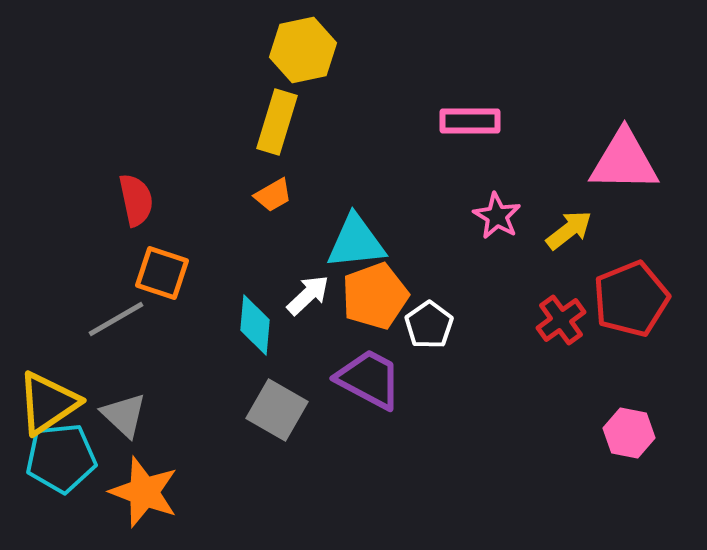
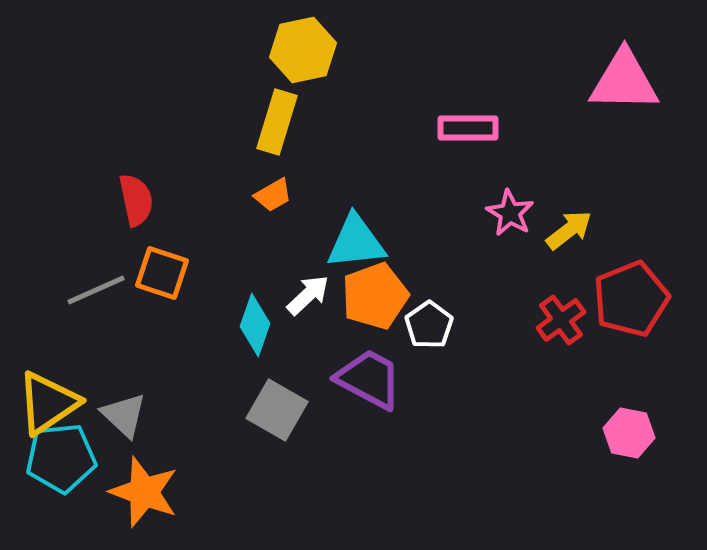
pink rectangle: moved 2 px left, 7 px down
pink triangle: moved 80 px up
pink star: moved 13 px right, 3 px up
gray line: moved 20 px left, 29 px up; rotated 6 degrees clockwise
cyan diamond: rotated 14 degrees clockwise
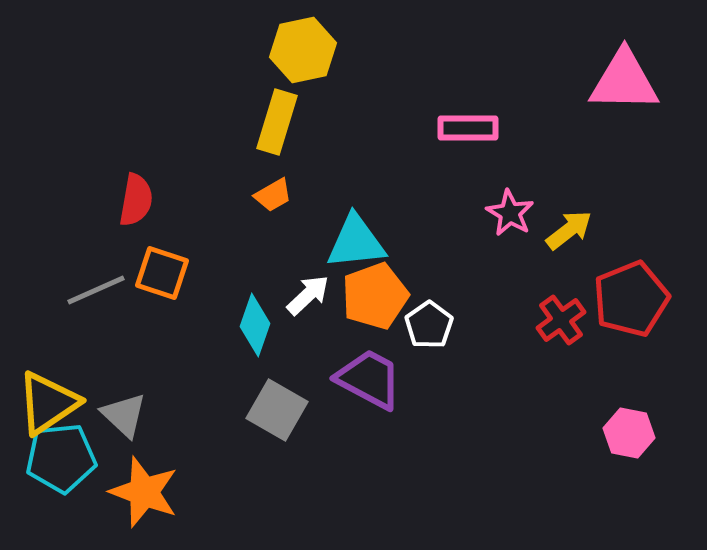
red semicircle: rotated 22 degrees clockwise
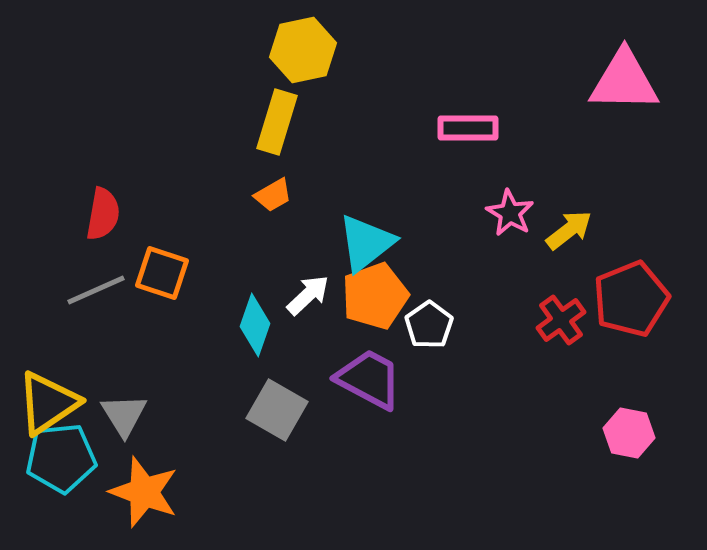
red semicircle: moved 33 px left, 14 px down
cyan triangle: moved 10 px right, 1 px down; rotated 32 degrees counterclockwise
gray triangle: rotated 15 degrees clockwise
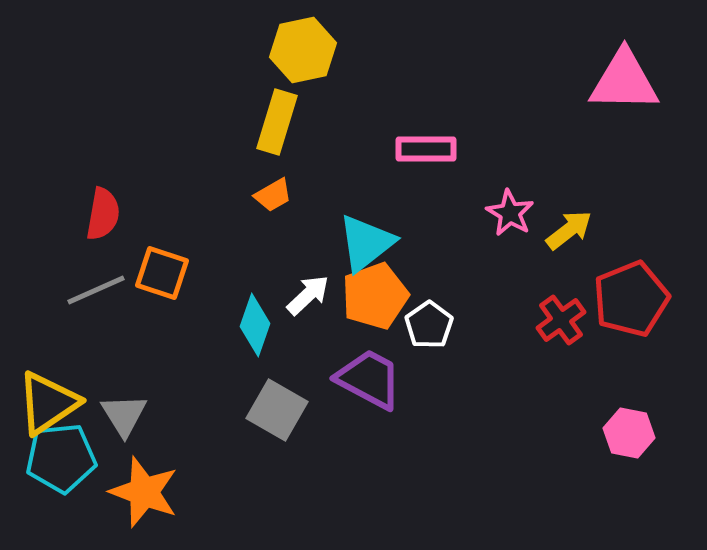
pink rectangle: moved 42 px left, 21 px down
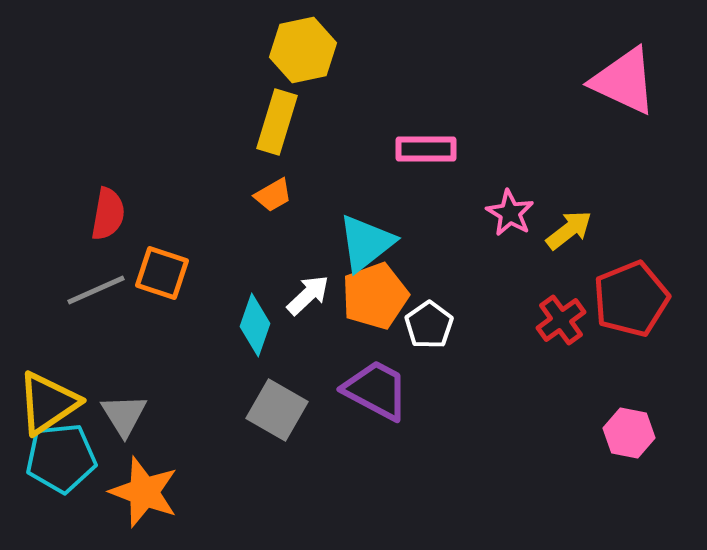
pink triangle: rotated 24 degrees clockwise
red semicircle: moved 5 px right
purple trapezoid: moved 7 px right, 11 px down
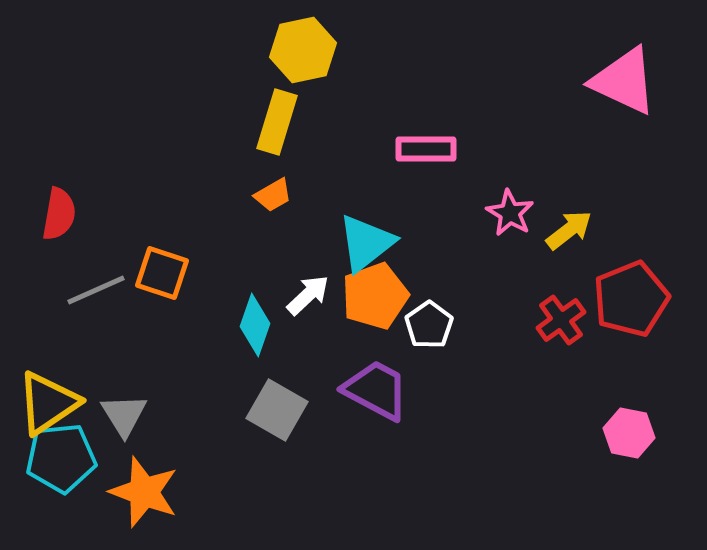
red semicircle: moved 49 px left
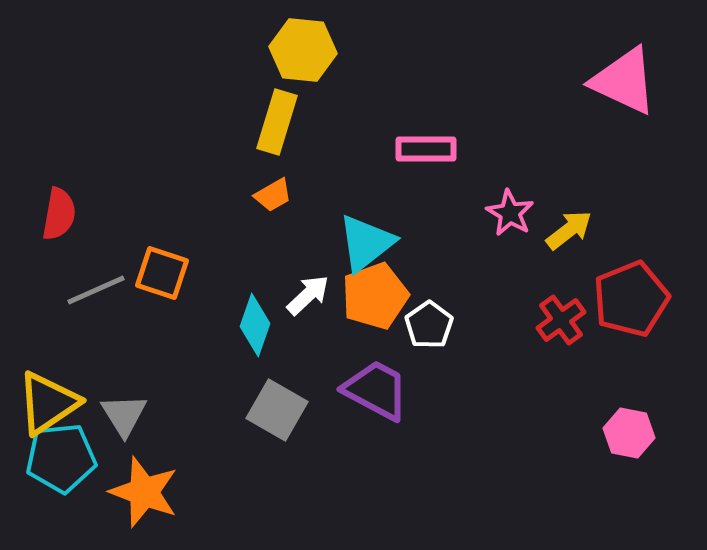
yellow hexagon: rotated 18 degrees clockwise
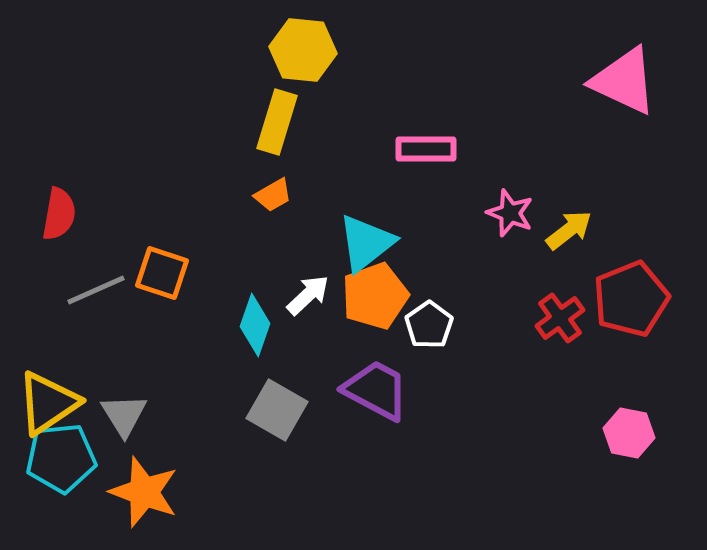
pink star: rotated 9 degrees counterclockwise
red cross: moved 1 px left, 2 px up
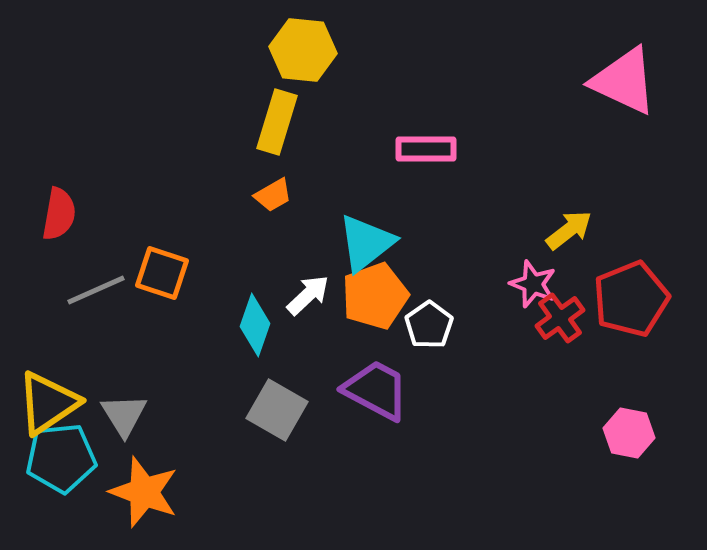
pink star: moved 23 px right, 71 px down
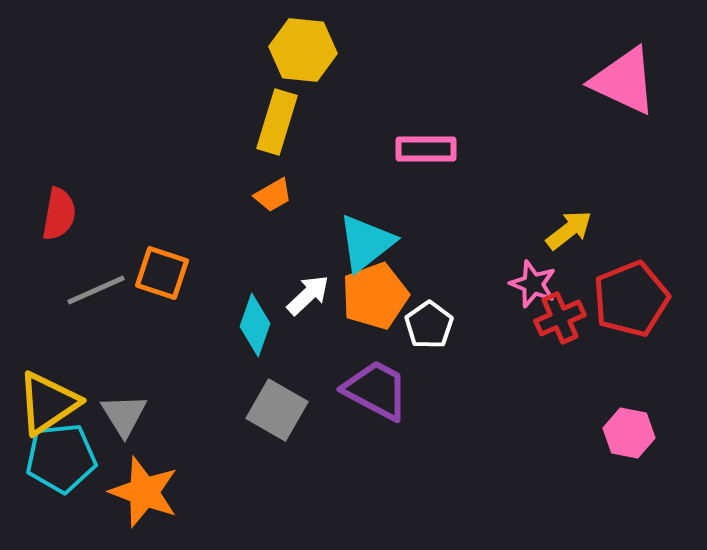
red cross: rotated 12 degrees clockwise
